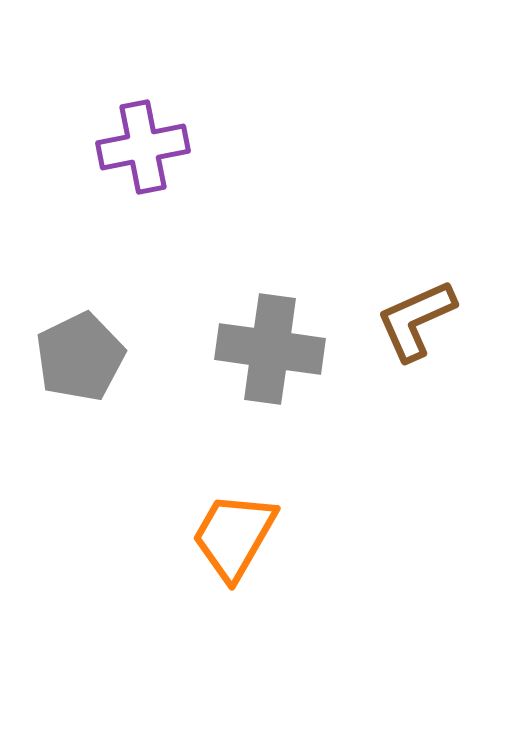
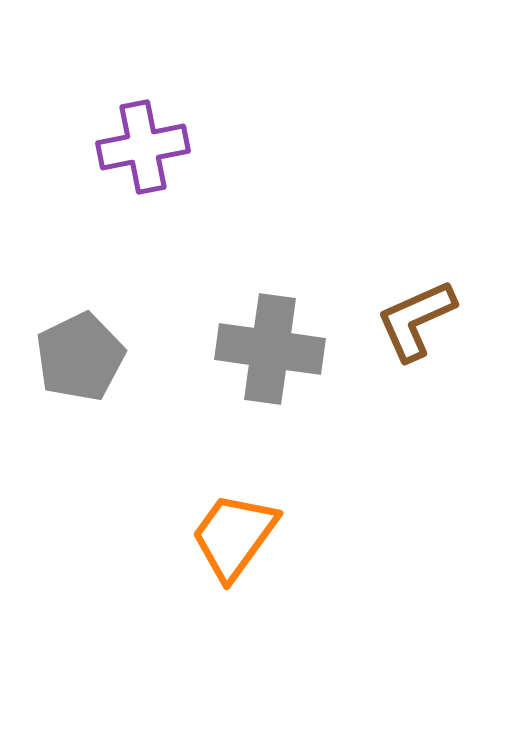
orange trapezoid: rotated 6 degrees clockwise
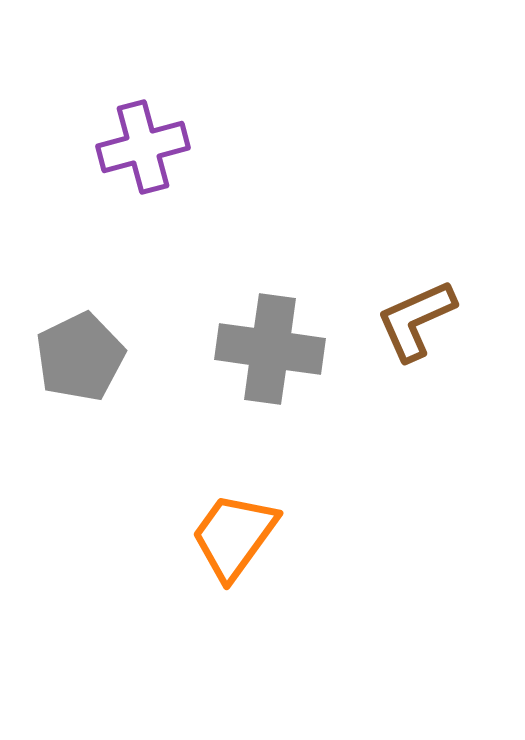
purple cross: rotated 4 degrees counterclockwise
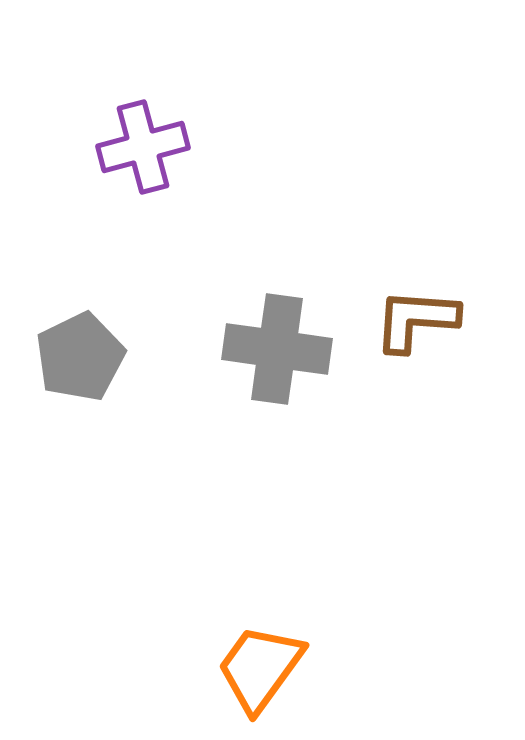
brown L-shape: rotated 28 degrees clockwise
gray cross: moved 7 px right
orange trapezoid: moved 26 px right, 132 px down
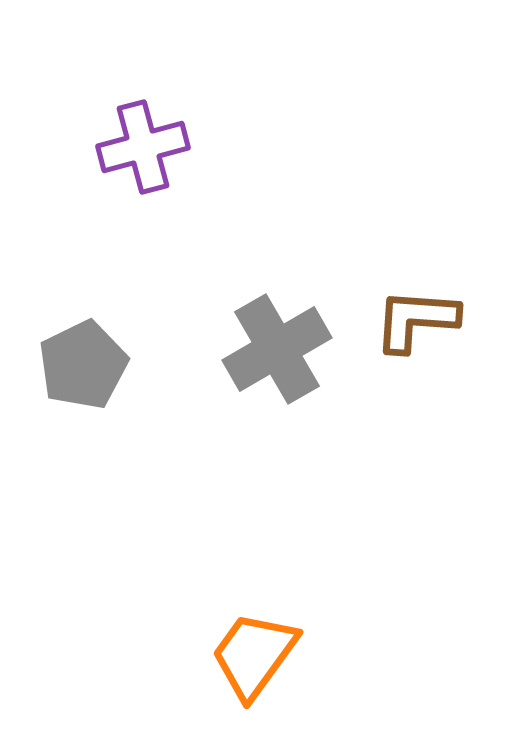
gray cross: rotated 38 degrees counterclockwise
gray pentagon: moved 3 px right, 8 px down
orange trapezoid: moved 6 px left, 13 px up
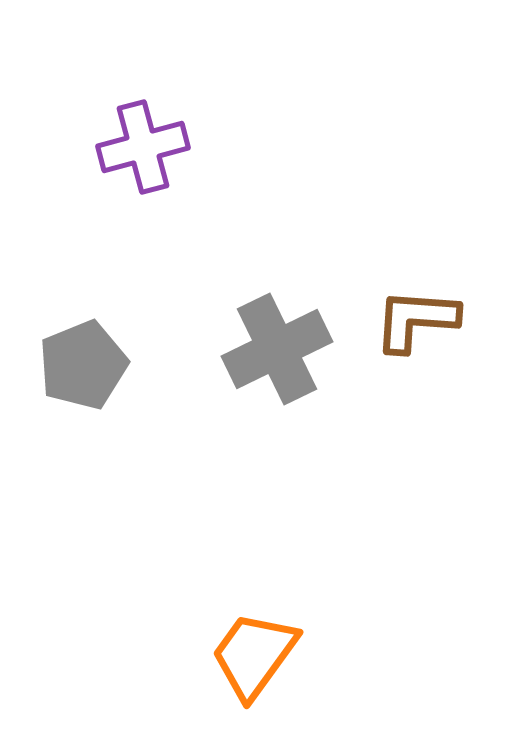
gray cross: rotated 4 degrees clockwise
gray pentagon: rotated 4 degrees clockwise
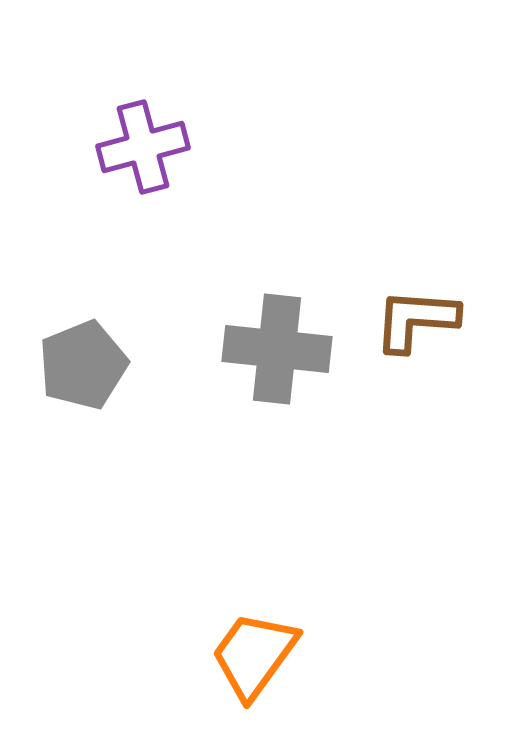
gray cross: rotated 32 degrees clockwise
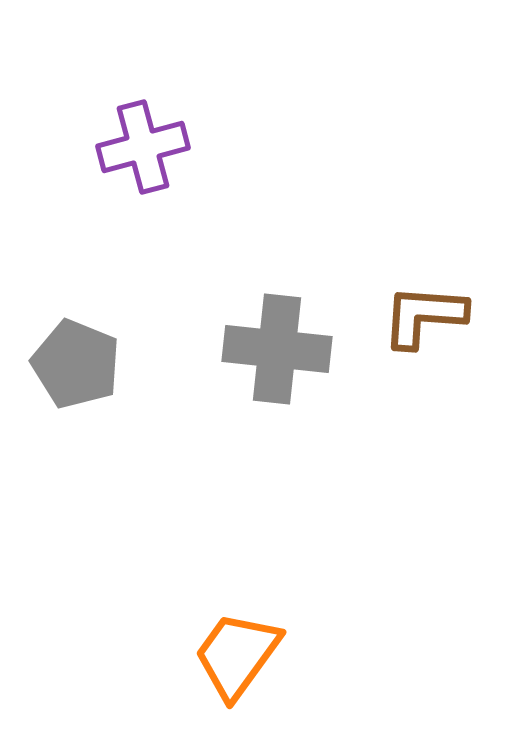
brown L-shape: moved 8 px right, 4 px up
gray pentagon: moved 7 px left, 1 px up; rotated 28 degrees counterclockwise
orange trapezoid: moved 17 px left
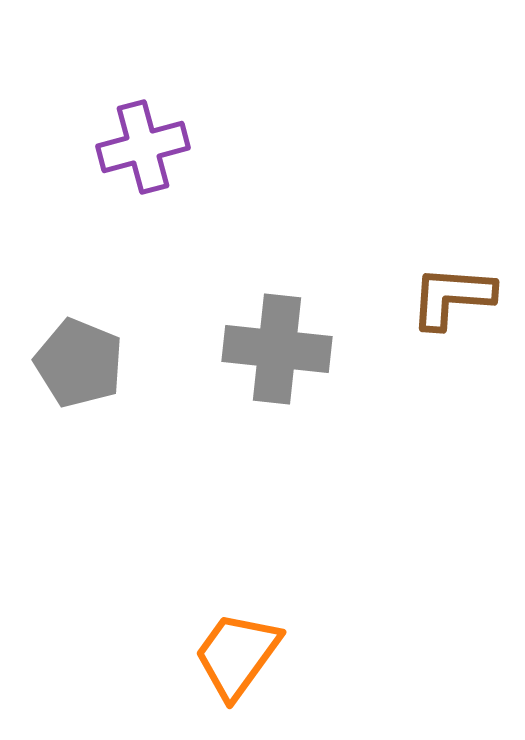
brown L-shape: moved 28 px right, 19 px up
gray pentagon: moved 3 px right, 1 px up
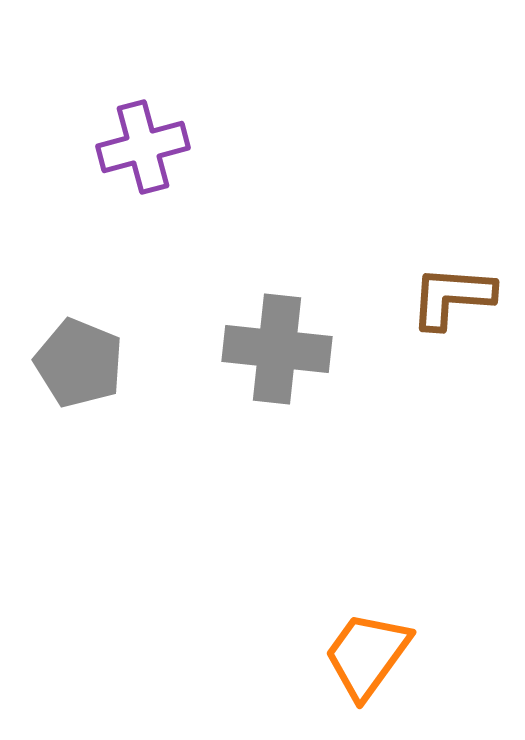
orange trapezoid: moved 130 px right
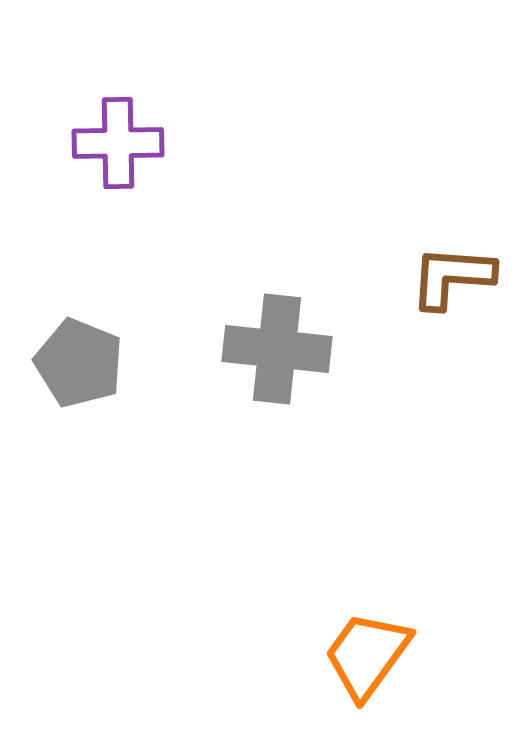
purple cross: moved 25 px left, 4 px up; rotated 14 degrees clockwise
brown L-shape: moved 20 px up
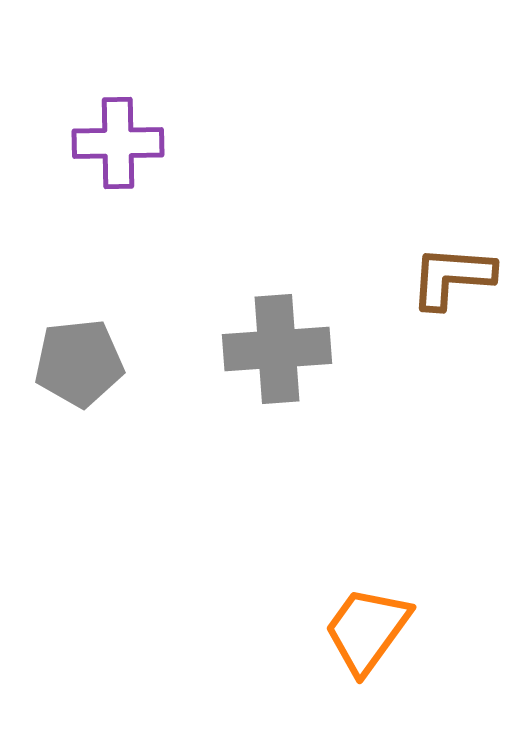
gray cross: rotated 10 degrees counterclockwise
gray pentagon: rotated 28 degrees counterclockwise
orange trapezoid: moved 25 px up
